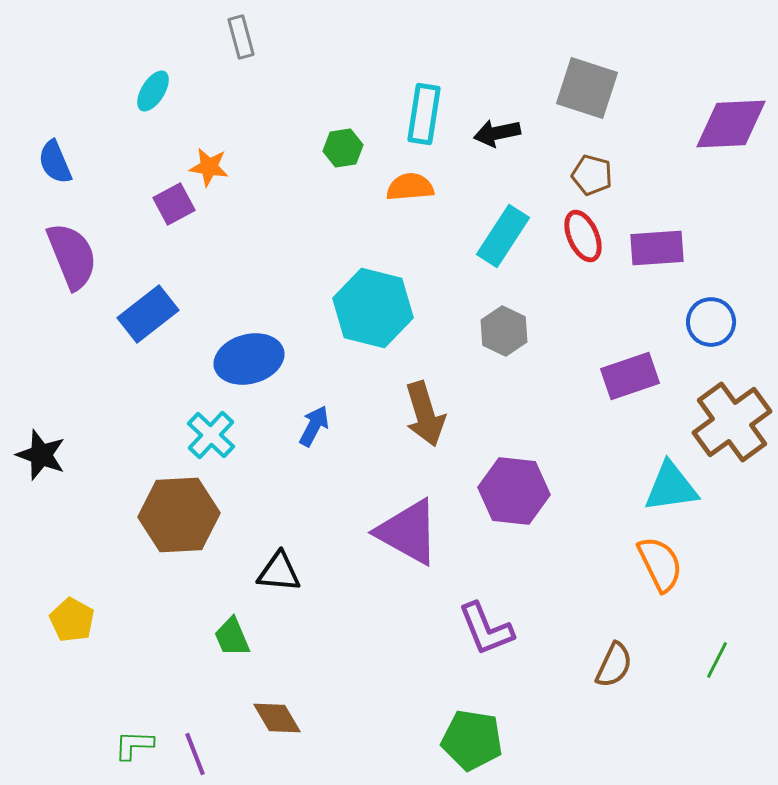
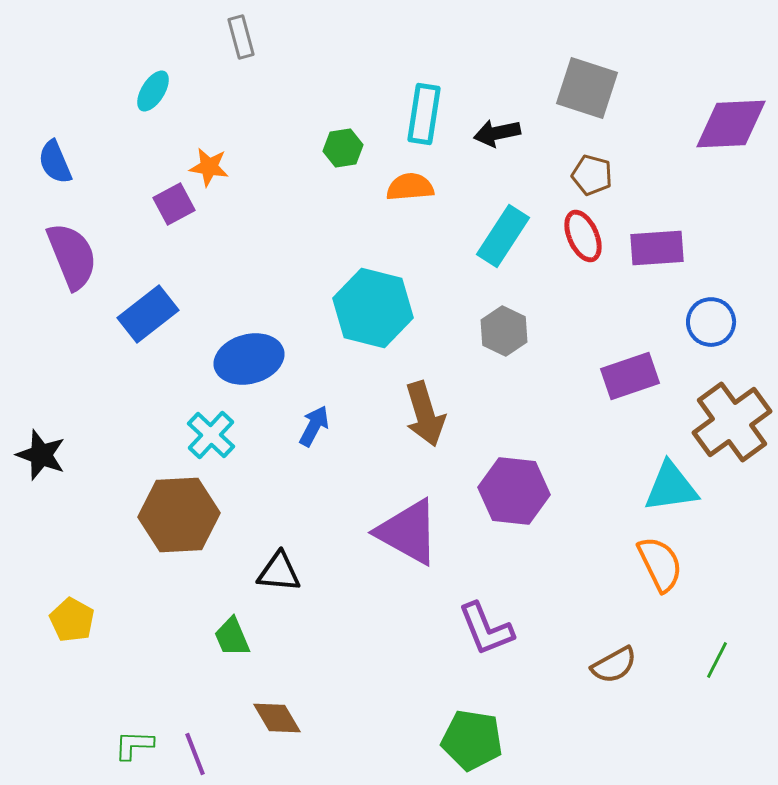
brown semicircle at (614, 665): rotated 36 degrees clockwise
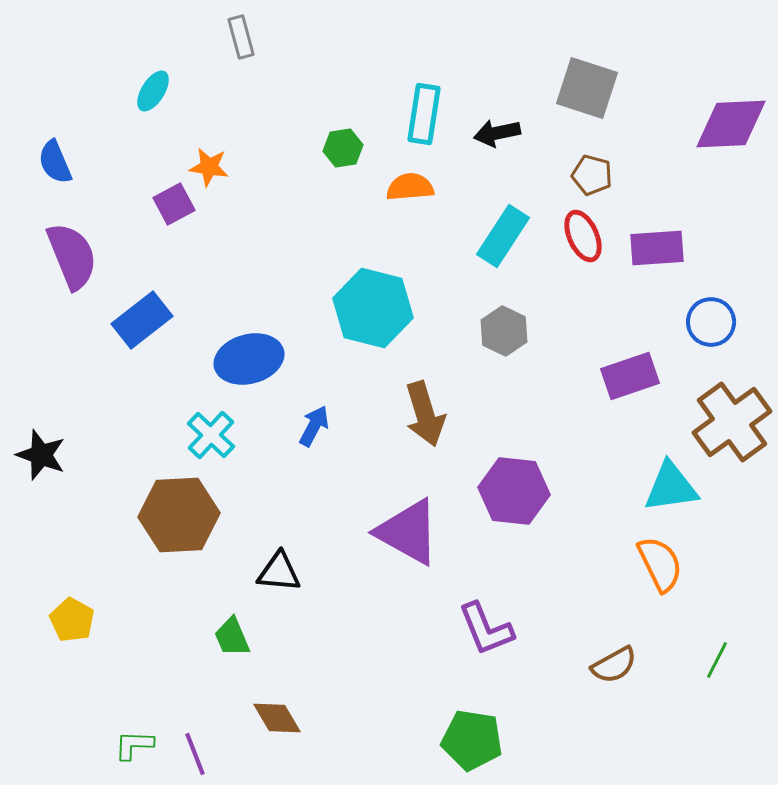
blue rectangle at (148, 314): moved 6 px left, 6 px down
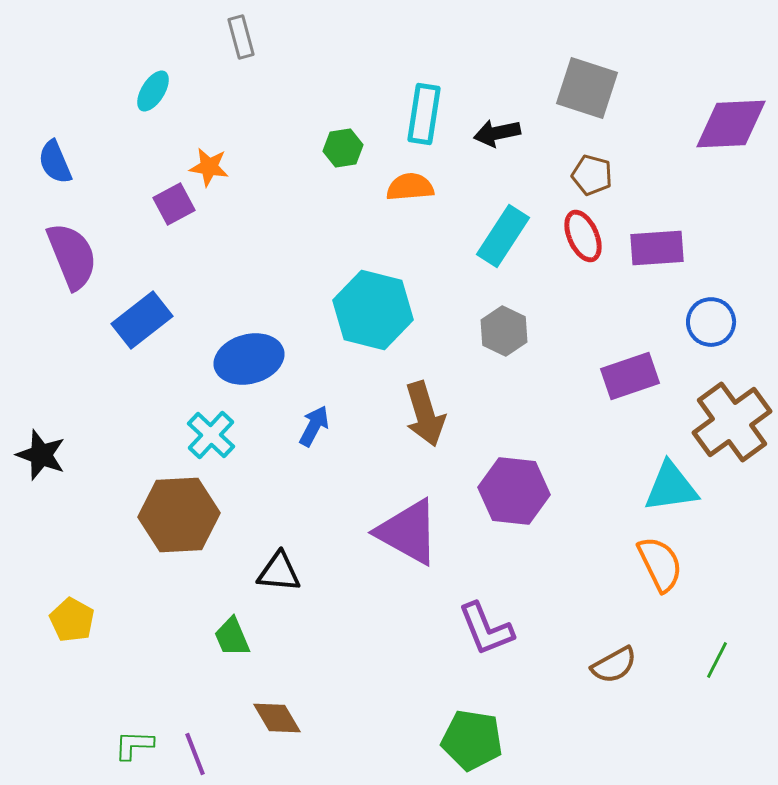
cyan hexagon at (373, 308): moved 2 px down
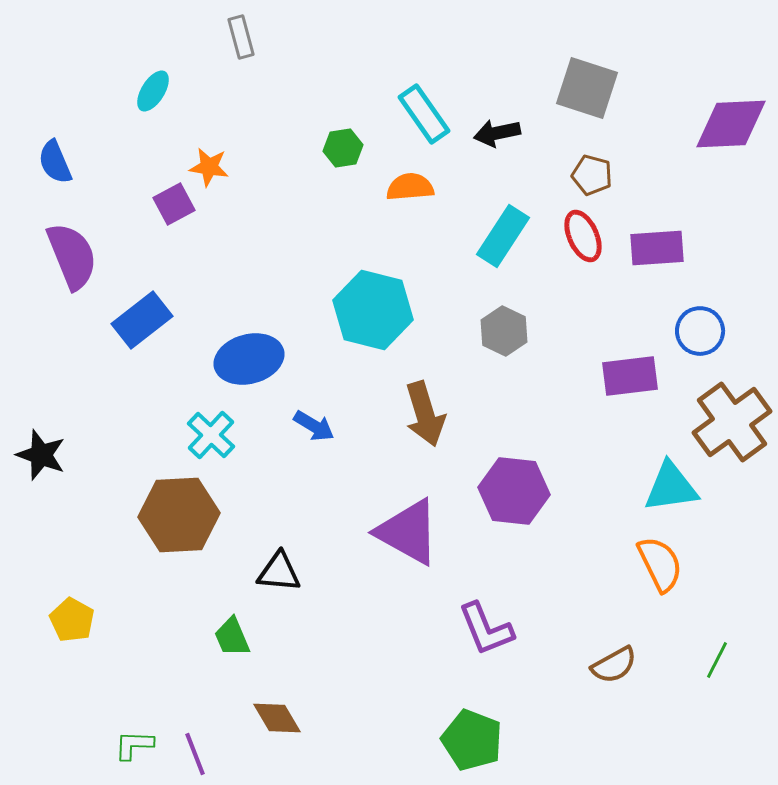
cyan rectangle at (424, 114): rotated 44 degrees counterclockwise
blue circle at (711, 322): moved 11 px left, 9 px down
purple rectangle at (630, 376): rotated 12 degrees clockwise
blue arrow at (314, 426): rotated 93 degrees clockwise
green pentagon at (472, 740): rotated 12 degrees clockwise
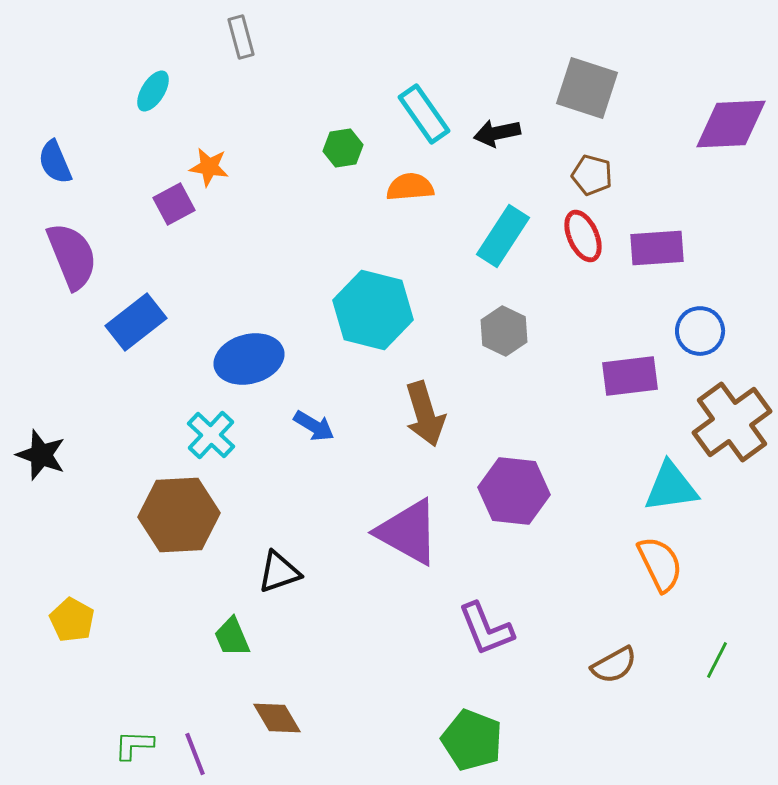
blue rectangle at (142, 320): moved 6 px left, 2 px down
black triangle at (279, 572): rotated 24 degrees counterclockwise
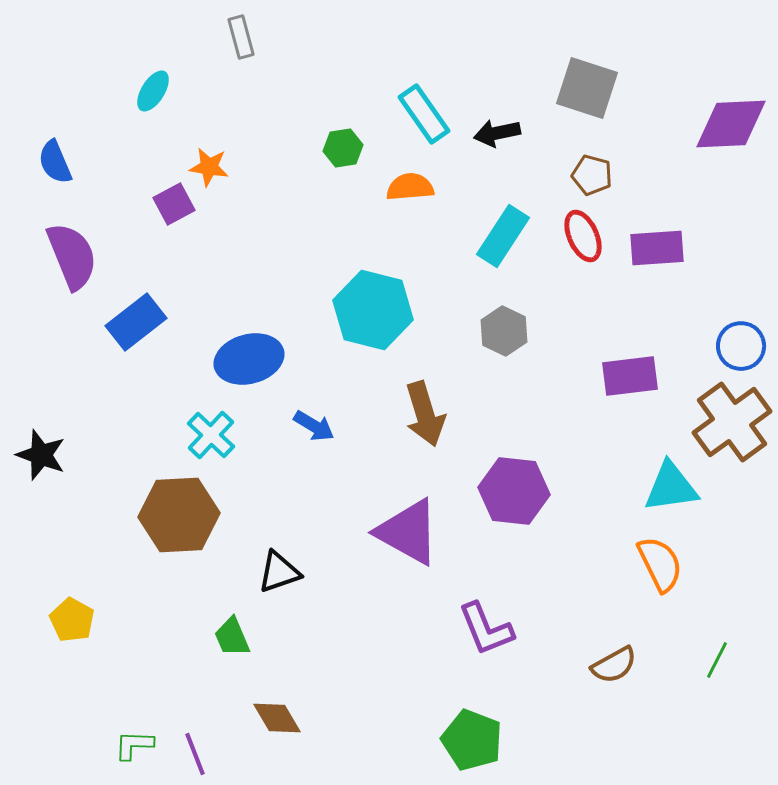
blue circle at (700, 331): moved 41 px right, 15 px down
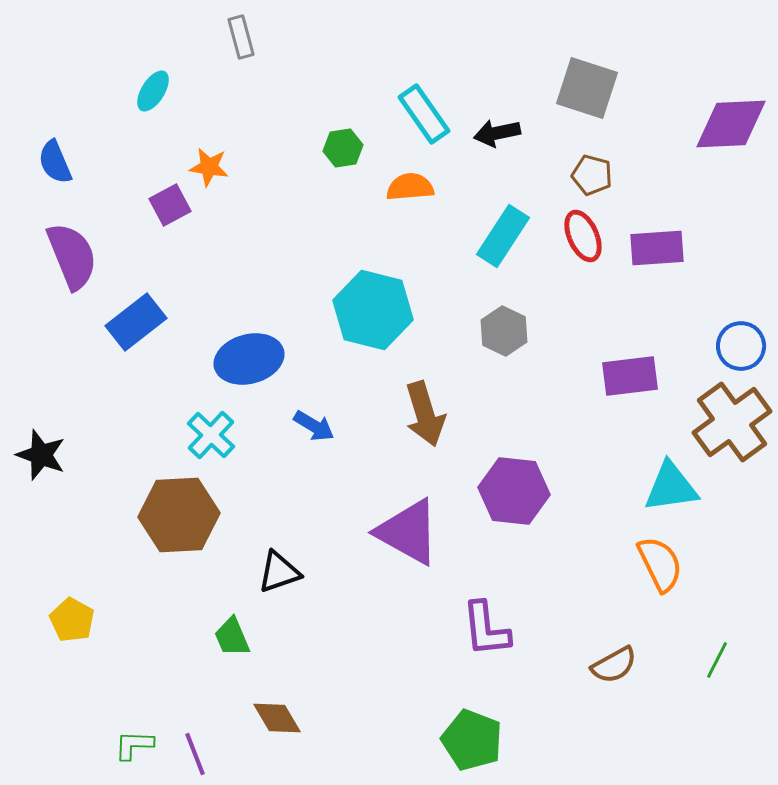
purple square at (174, 204): moved 4 px left, 1 px down
purple L-shape at (486, 629): rotated 16 degrees clockwise
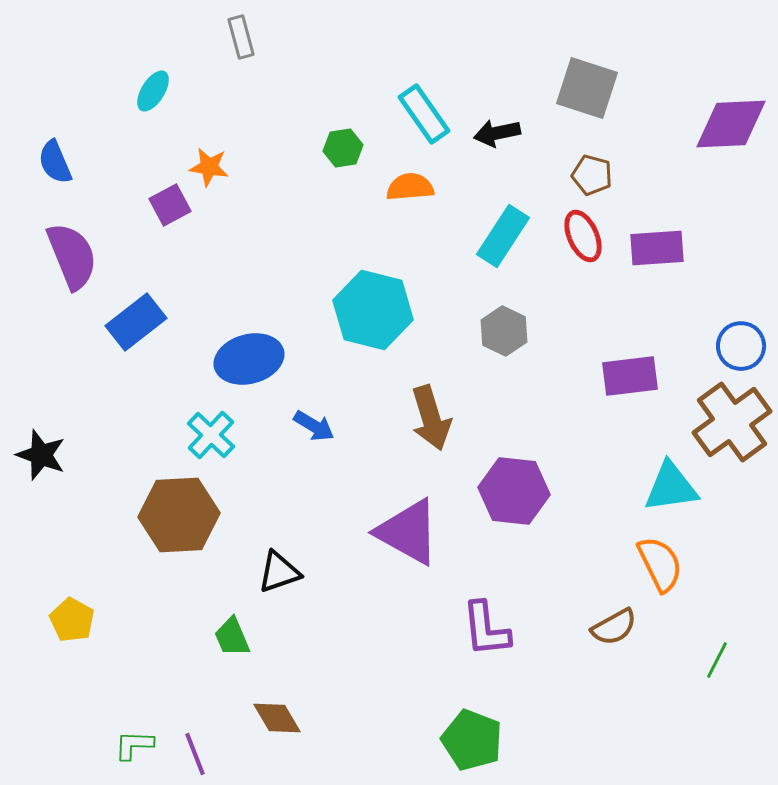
brown arrow at (425, 414): moved 6 px right, 4 px down
brown semicircle at (614, 665): moved 38 px up
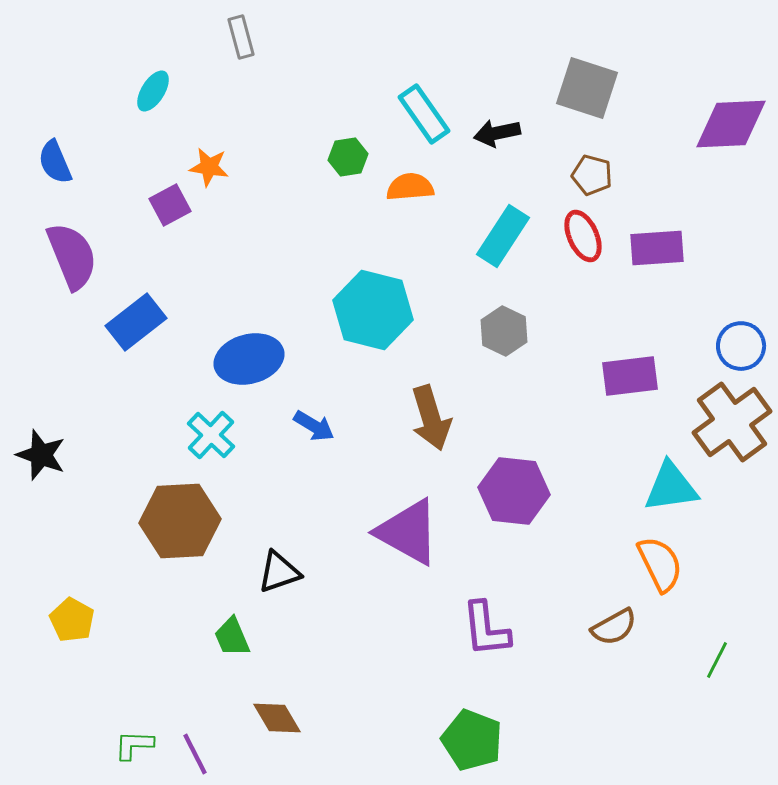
green hexagon at (343, 148): moved 5 px right, 9 px down
brown hexagon at (179, 515): moved 1 px right, 6 px down
purple line at (195, 754): rotated 6 degrees counterclockwise
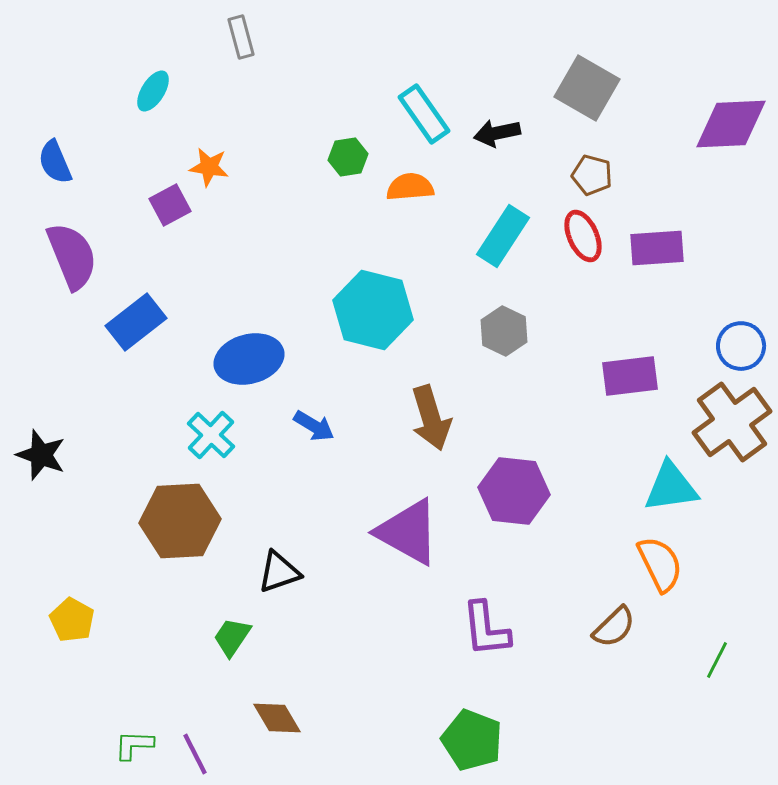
gray square at (587, 88): rotated 12 degrees clockwise
brown semicircle at (614, 627): rotated 15 degrees counterclockwise
green trapezoid at (232, 637): rotated 57 degrees clockwise
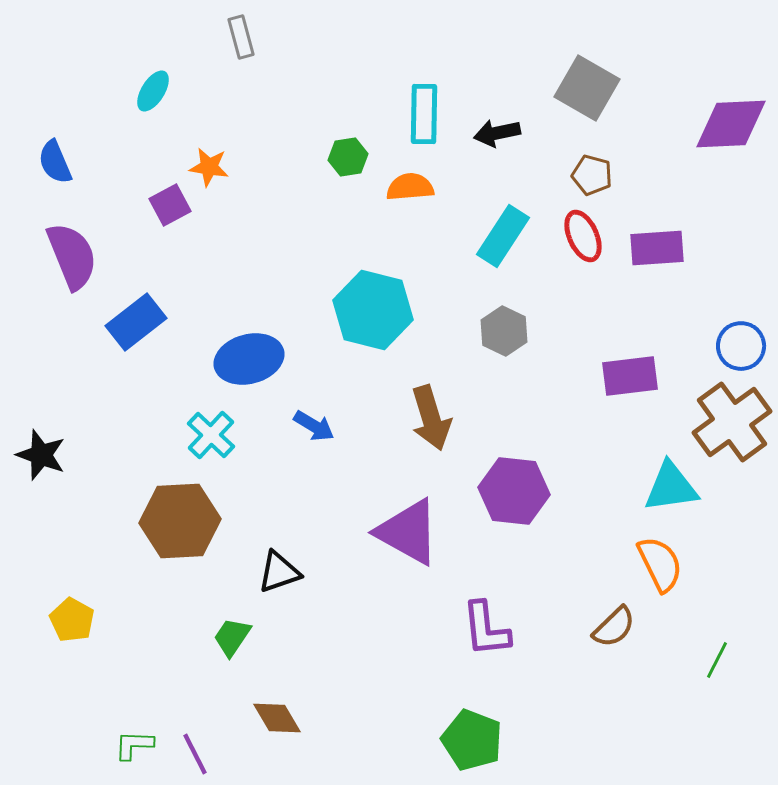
cyan rectangle at (424, 114): rotated 36 degrees clockwise
